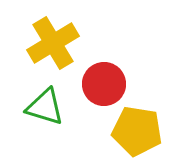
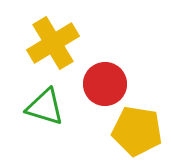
red circle: moved 1 px right
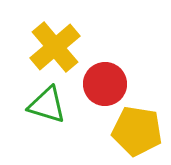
yellow cross: moved 2 px right, 4 px down; rotated 9 degrees counterclockwise
green triangle: moved 2 px right, 2 px up
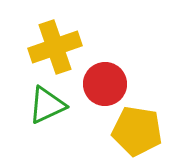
yellow cross: rotated 21 degrees clockwise
green triangle: rotated 42 degrees counterclockwise
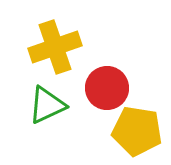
red circle: moved 2 px right, 4 px down
